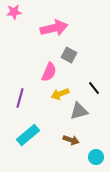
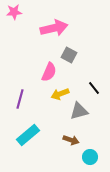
purple line: moved 1 px down
cyan circle: moved 6 px left
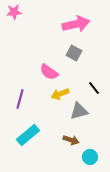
pink arrow: moved 22 px right, 4 px up
gray square: moved 5 px right, 2 px up
pink semicircle: rotated 102 degrees clockwise
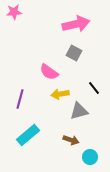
yellow arrow: rotated 12 degrees clockwise
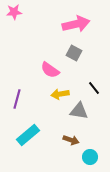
pink semicircle: moved 1 px right, 2 px up
purple line: moved 3 px left
gray triangle: rotated 24 degrees clockwise
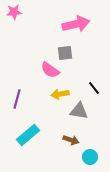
gray square: moved 9 px left; rotated 35 degrees counterclockwise
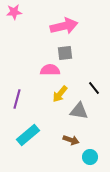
pink arrow: moved 12 px left, 2 px down
pink semicircle: rotated 144 degrees clockwise
yellow arrow: rotated 42 degrees counterclockwise
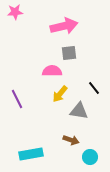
pink star: moved 1 px right
gray square: moved 4 px right
pink semicircle: moved 2 px right, 1 px down
purple line: rotated 42 degrees counterclockwise
cyan rectangle: moved 3 px right, 19 px down; rotated 30 degrees clockwise
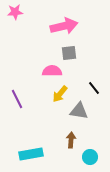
brown arrow: rotated 105 degrees counterclockwise
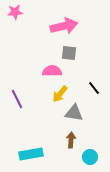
gray square: rotated 14 degrees clockwise
gray triangle: moved 5 px left, 2 px down
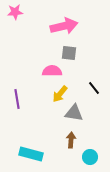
purple line: rotated 18 degrees clockwise
cyan rectangle: rotated 25 degrees clockwise
